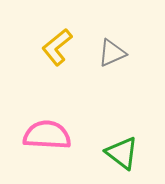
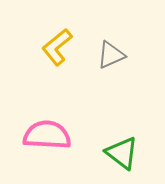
gray triangle: moved 1 px left, 2 px down
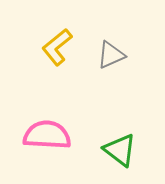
green triangle: moved 2 px left, 3 px up
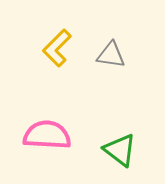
yellow L-shape: moved 1 px down; rotated 6 degrees counterclockwise
gray triangle: rotated 32 degrees clockwise
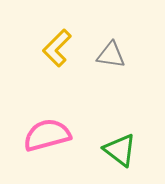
pink semicircle: rotated 18 degrees counterclockwise
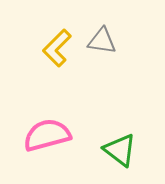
gray triangle: moved 9 px left, 14 px up
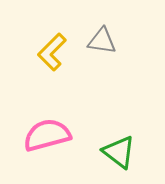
yellow L-shape: moved 5 px left, 4 px down
green triangle: moved 1 px left, 2 px down
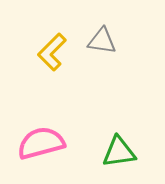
pink semicircle: moved 6 px left, 8 px down
green triangle: rotated 45 degrees counterclockwise
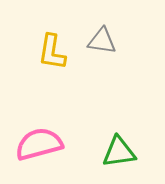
yellow L-shape: rotated 36 degrees counterclockwise
pink semicircle: moved 2 px left, 1 px down
